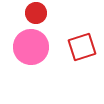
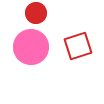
red square: moved 4 px left, 1 px up
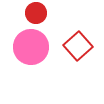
red square: rotated 24 degrees counterclockwise
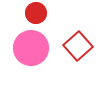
pink circle: moved 1 px down
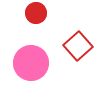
pink circle: moved 15 px down
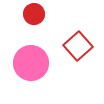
red circle: moved 2 px left, 1 px down
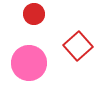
pink circle: moved 2 px left
